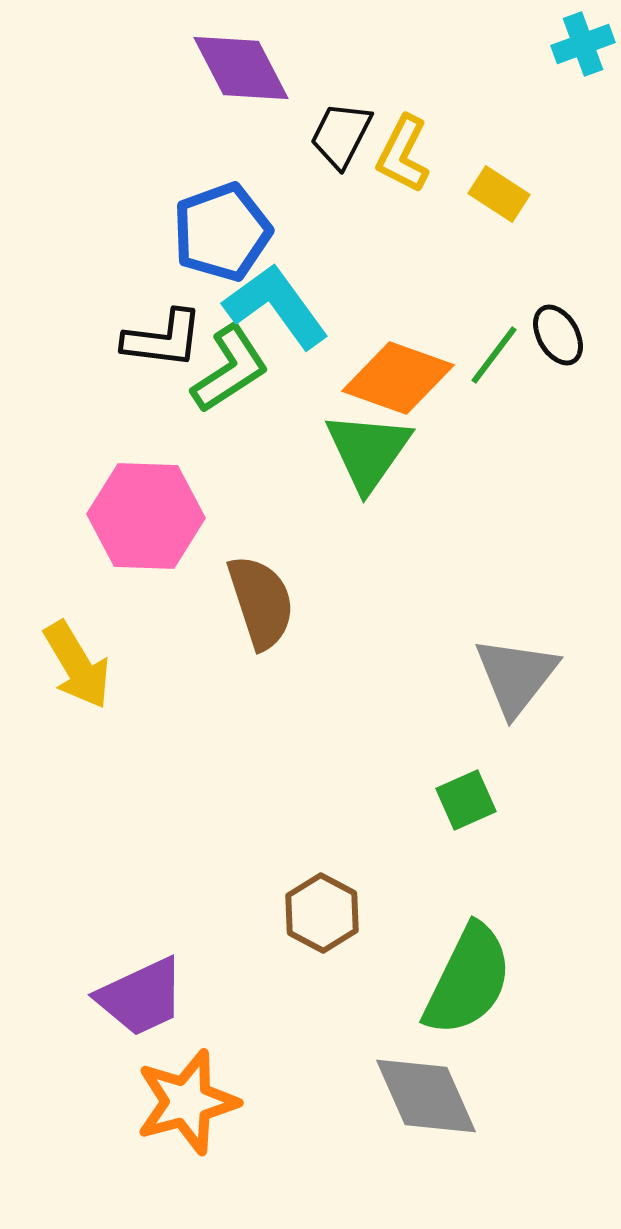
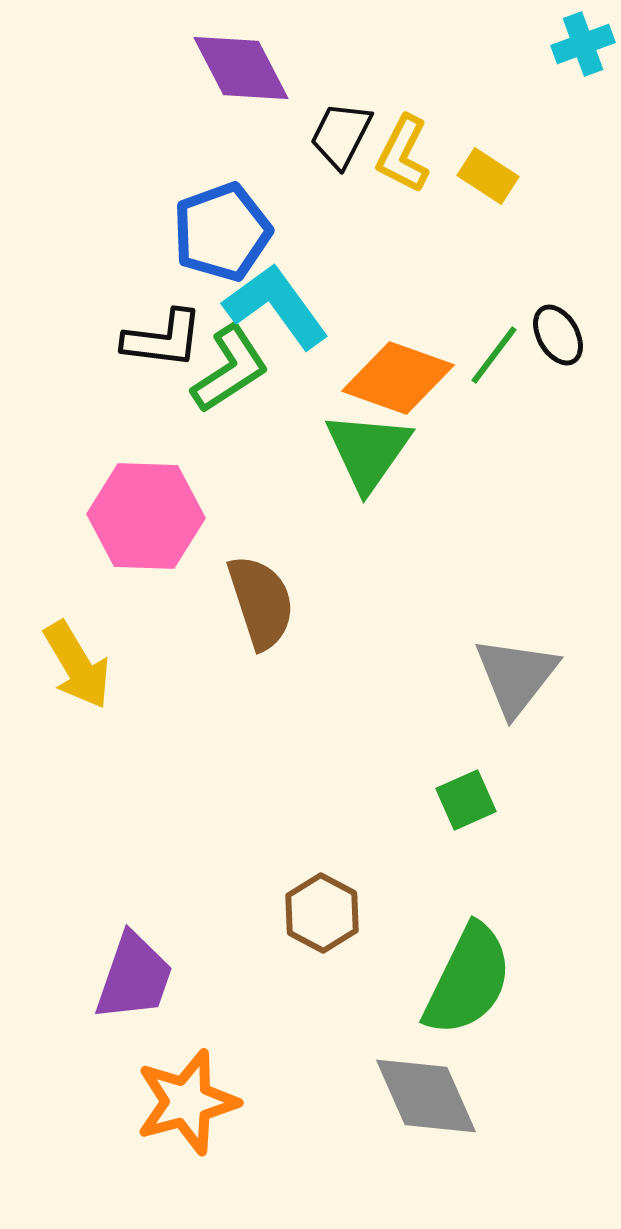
yellow rectangle: moved 11 px left, 18 px up
purple trapezoid: moved 7 px left, 20 px up; rotated 46 degrees counterclockwise
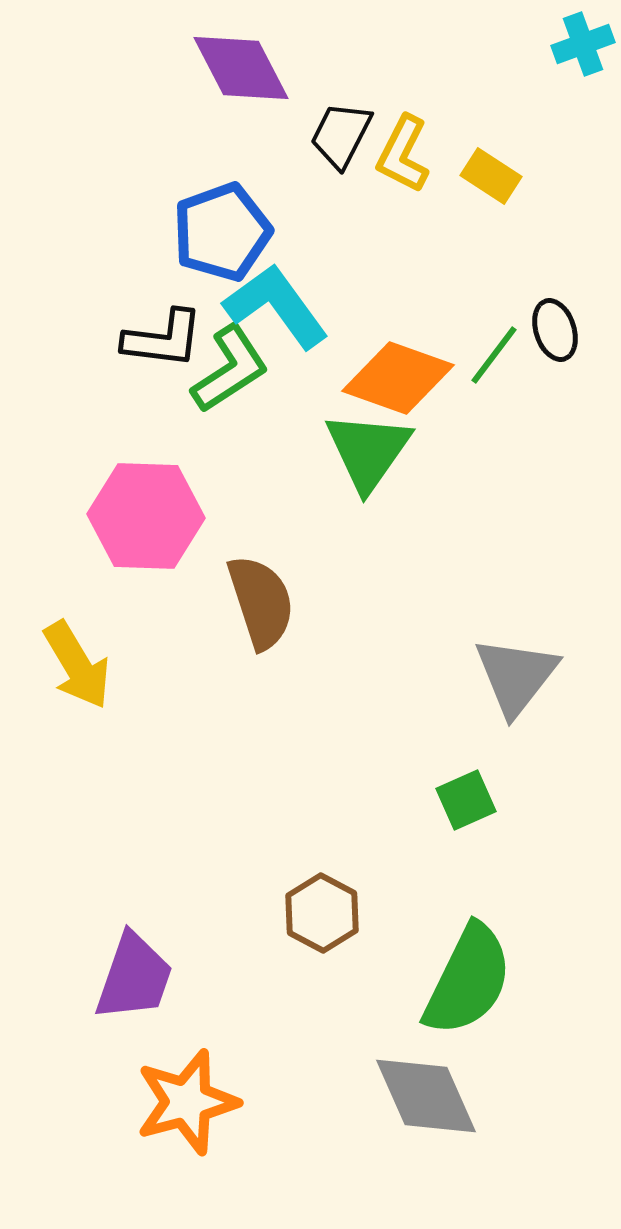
yellow rectangle: moved 3 px right
black ellipse: moved 3 px left, 5 px up; rotated 12 degrees clockwise
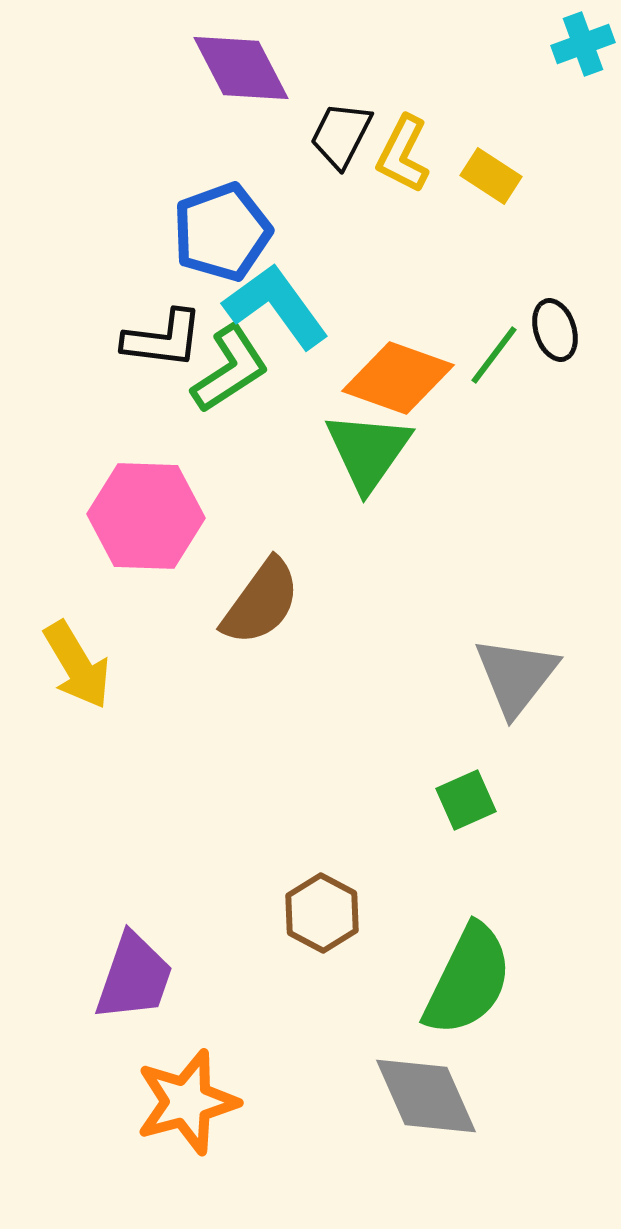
brown semicircle: rotated 54 degrees clockwise
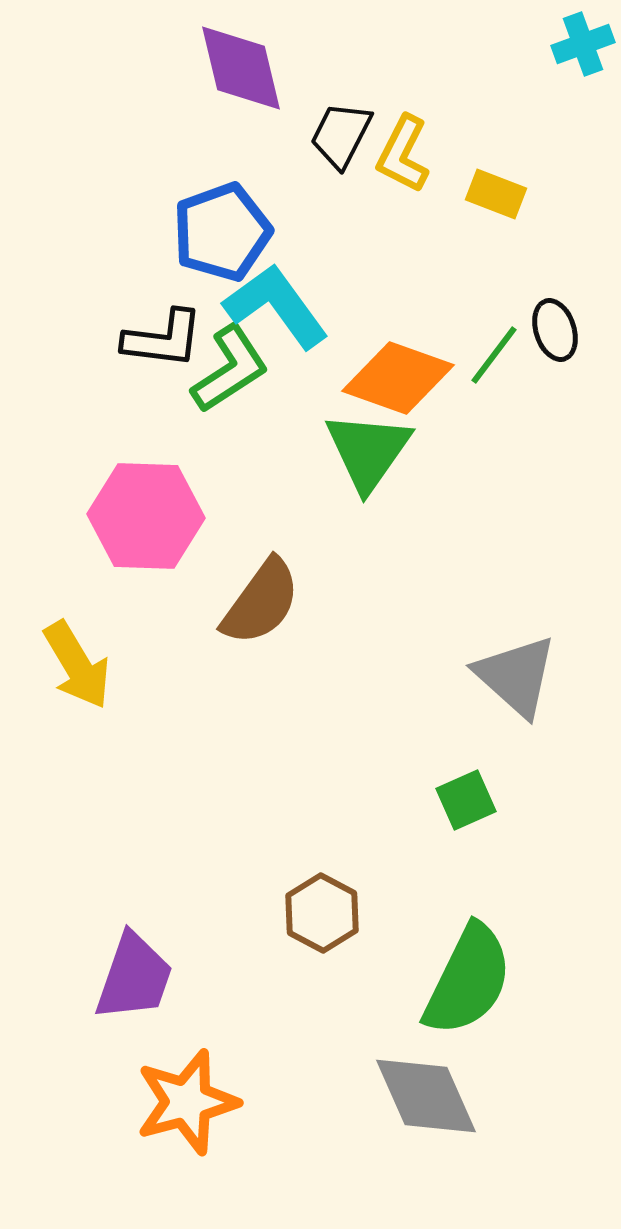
purple diamond: rotated 14 degrees clockwise
yellow rectangle: moved 5 px right, 18 px down; rotated 12 degrees counterclockwise
gray triangle: rotated 26 degrees counterclockwise
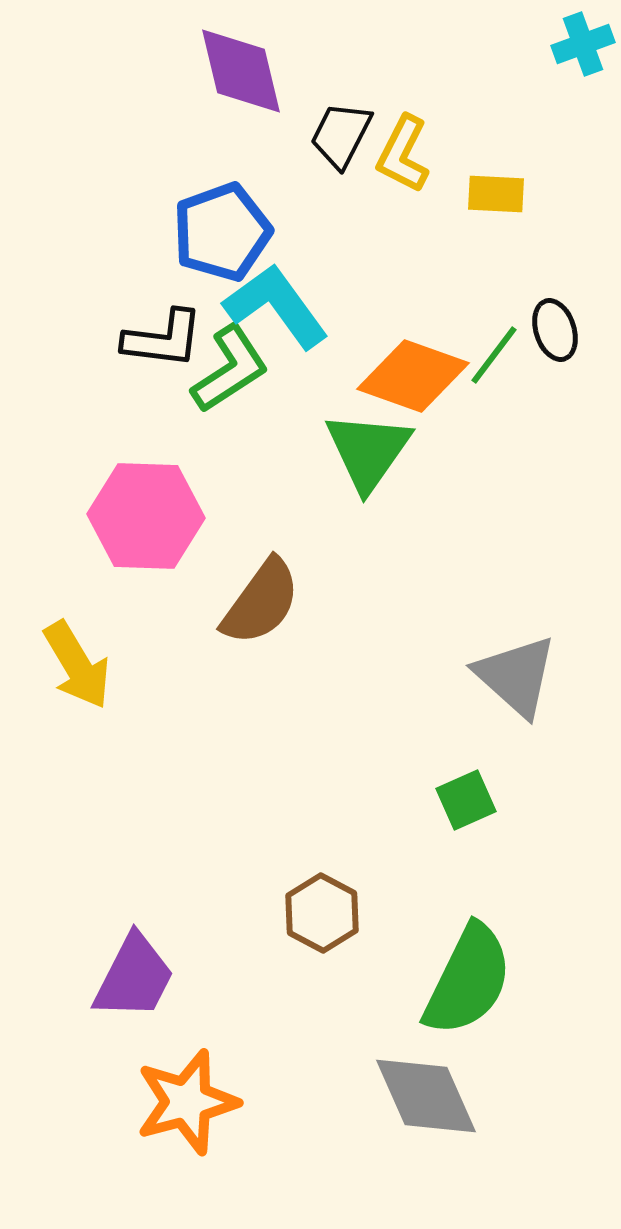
purple diamond: moved 3 px down
yellow rectangle: rotated 18 degrees counterclockwise
orange diamond: moved 15 px right, 2 px up
purple trapezoid: rotated 8 degrees clockwise
